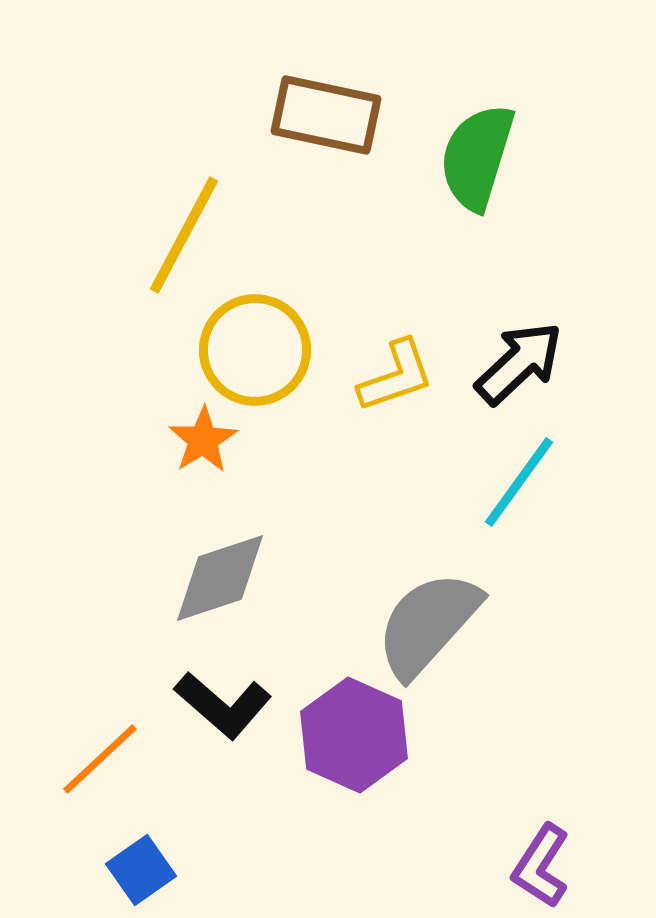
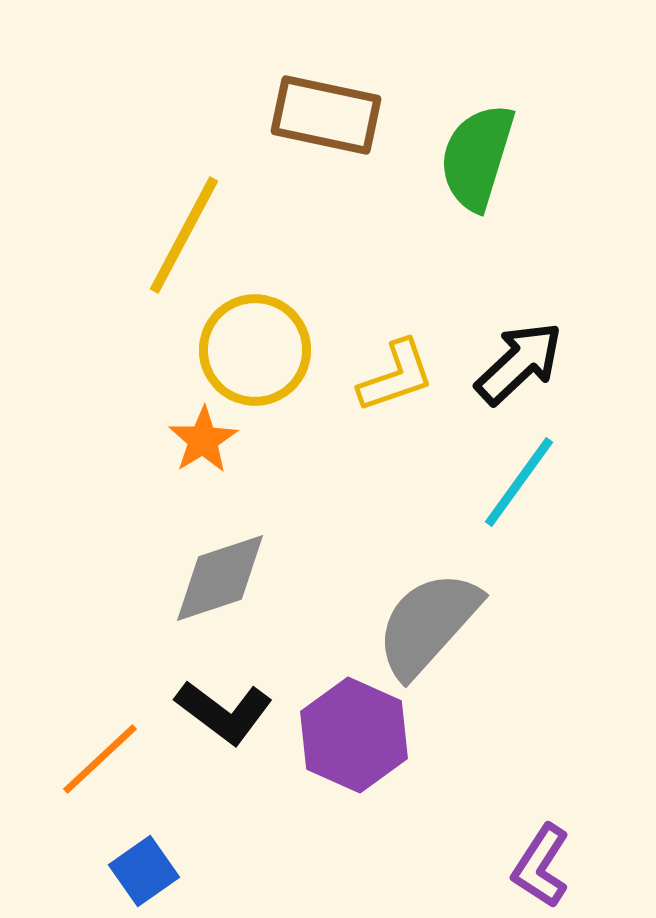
black L-shape: moved 1 px right, 7 px down; rotated 4 degrees counterclockwise
blue square: moved 3 px right, 1 px down
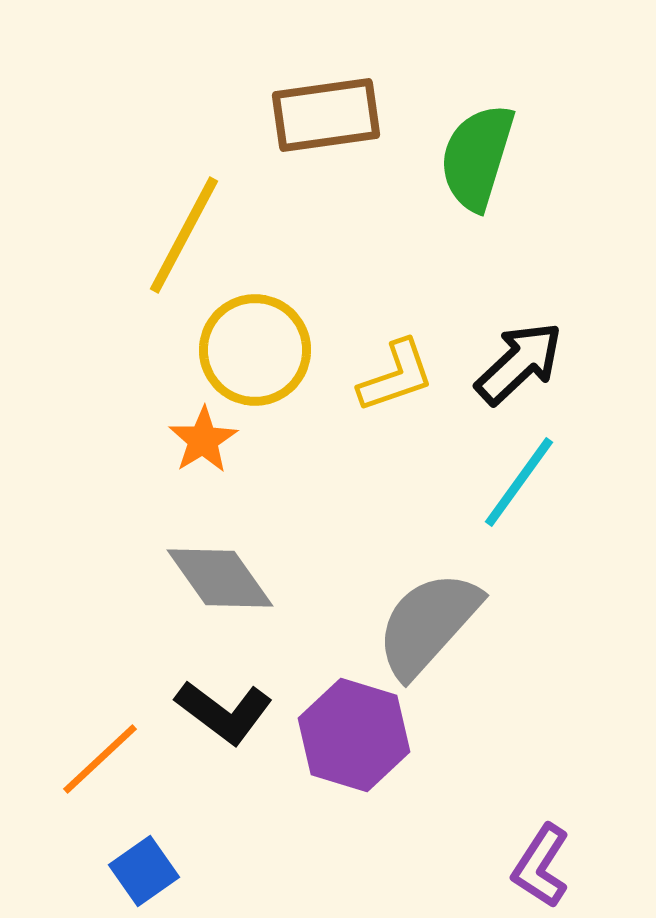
brown rectangle: rotated 20 degrees counterclockwise
gray diamond: rotated 73 degrees clockwise
purple hexagon: rotated 7 degrees counterclockwise
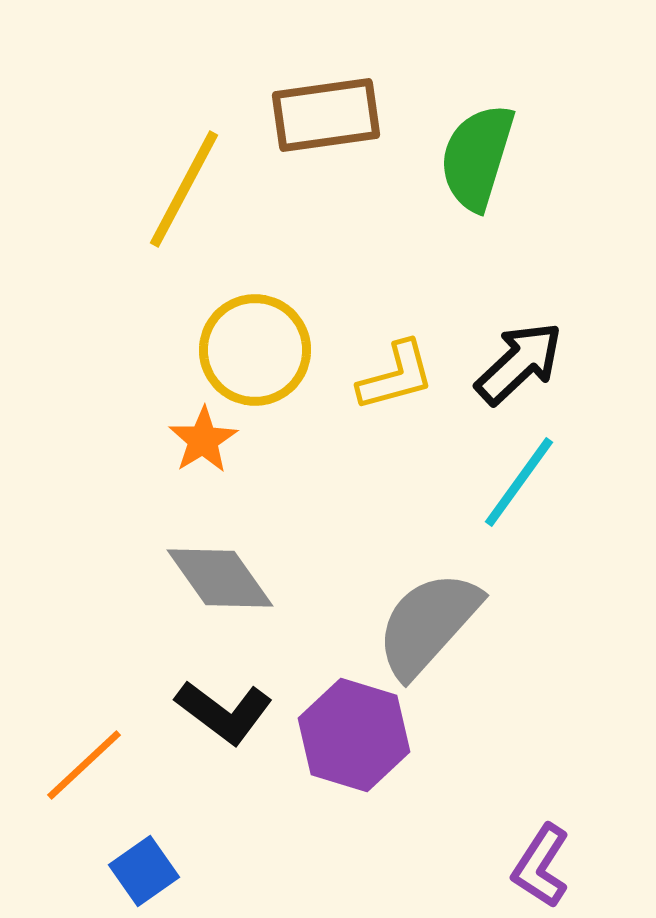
yellow line: moved 46 px up
yellow L-shape: rotated 4 degrees clockwise
orange line: moved 16 px left, 6 px down
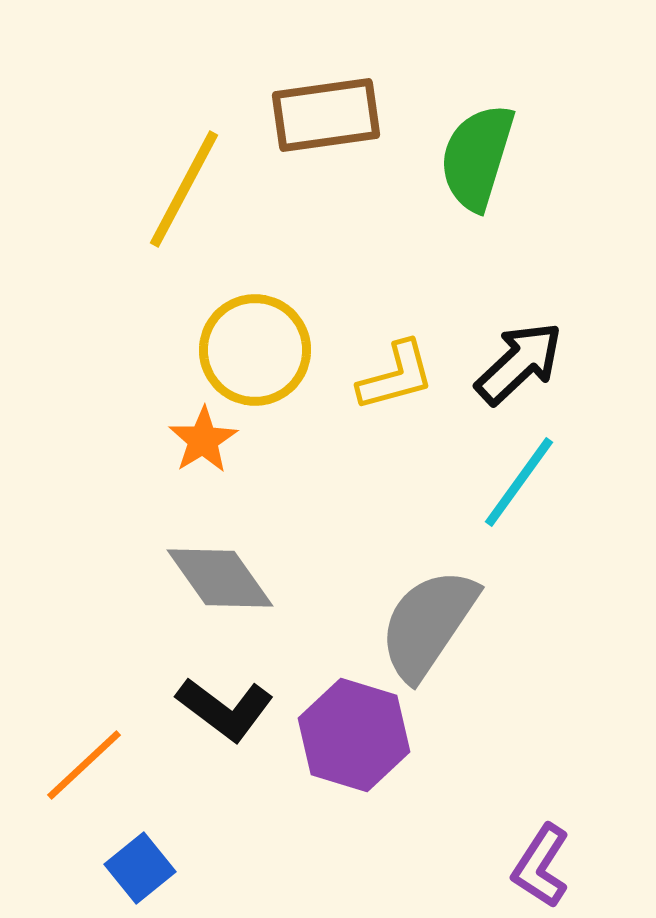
gray semicircle: rotated 8 degrees counterclockwise
black L-shape: moved 1 px right, 3 px up
blue square: moved 4 px left, 3 px up; rotated 4 degrees counterclockwise
